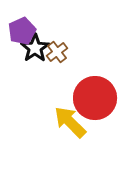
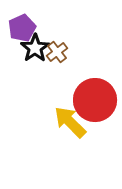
purple pentagon: moved 3 px up
red circle: moved 2 px down
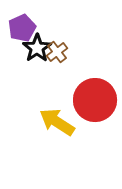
black star: moved 2 px right
yellow arrow: moved 13 px left; rotated 12 degrees counterclockwise
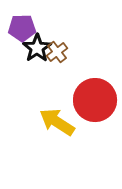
purple pentagon: rotated 24 degrees clockwise
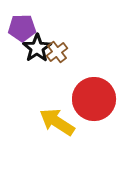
red circle: moved 1 px left, 1 px up
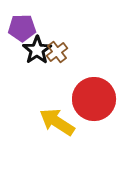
black star: moved 2 px down
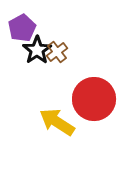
purple pentagon: rotated 28 degrees counterclockwise
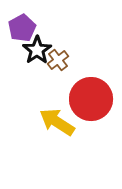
brown cross: moved 1 px right, 8 px down
red circle: moved 3 px left
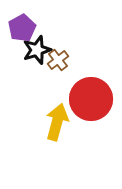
black star: rotated 16 degrees clockwise
yellow arrow: rotated 72 degrees clockwise
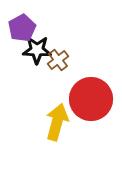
black star: rotated 20 degrees clockwise
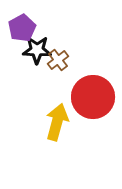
red circle: moved 2 px right, 2 px up
